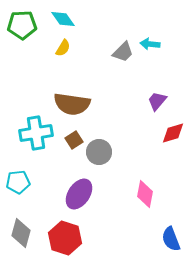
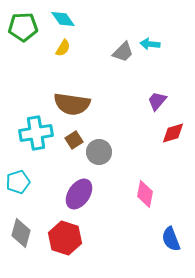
green pentagon: moved 1 px right, 2 px down
cyan pentagon: rotated 10 degrees counterclockwise
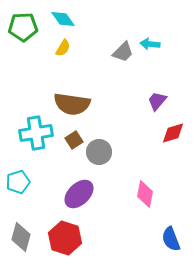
purple ellipse: rotated 12 degrees clockwise
gray diamond: moved 4 px down
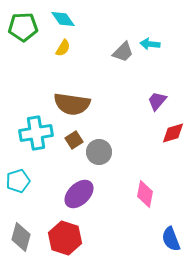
cyan pentagon: moved 1 px up
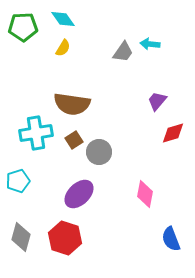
gray trapezoid: rotated 10 degrees counterclockwise
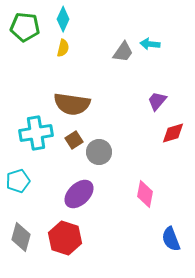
cyan diamond: rotated 60 degrees clockwise
green pentagon: moved 2 px right; rotated 8 degrees clockwise
yellow semicircle: rotated 18 degrees counterclockwise
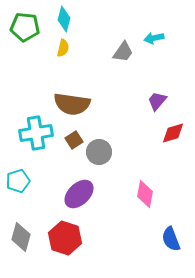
cyan diamond: moved 1 px right; rotated 10 degrees counterclockwise
cyan arrow: moved 4 px right, 6 px up; rotated 18 degrees counterclockwise
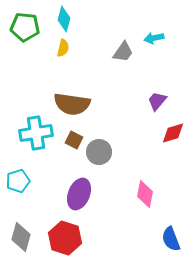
brown square: rotated 30 degrees counterclockwise
purple ellipse: rotated 24 degrees counterclockwise
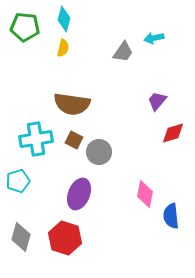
cyan cross: moved 6 px down
blue semicircle: moved 23 px up; rotated 15 degrees clockwise
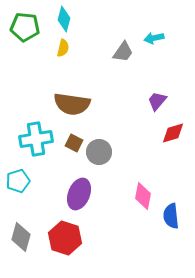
brown square: moved 3 px down
pink diamond: moved 2 px left, 2 px down
